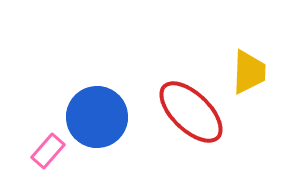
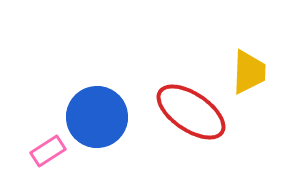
red ellipse: rotated 10 degrees counterclockwise
pink rectangle: rotated 16 degrees clockwise
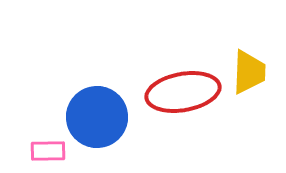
red ellipse: moved 8 px left, 20 px up; rotated 44 degrees counterclockwise
pink rectangle: rotated 32 degrees clockwise
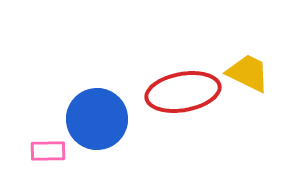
yellow trapezoid: moved 1 px left, 1 px down; rotated 66 degrees counterclockwise
blue circle: moved 2 px down
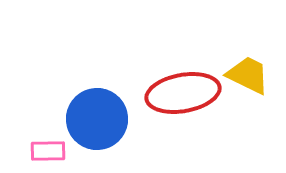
yellow trapezoid: moved 2 px down
red ellipse: moved 1 px down
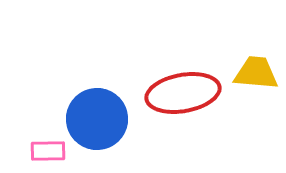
yellow trapezoid: moved 8 px right, 2 px up; rotated 21 degrees counterclockwise
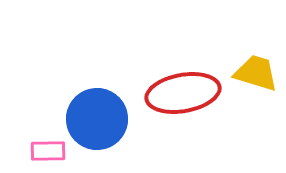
yellow trapezoid: rotated 12 degrees clockwise
